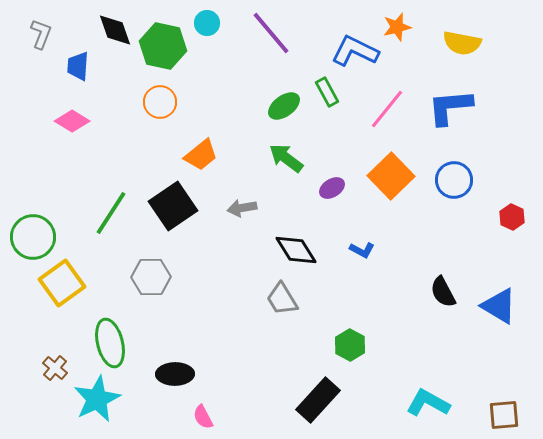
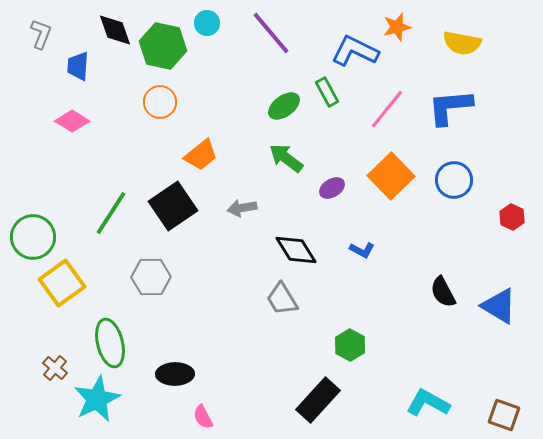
brown square at (504, 415): rotated 24 degrees clockwise
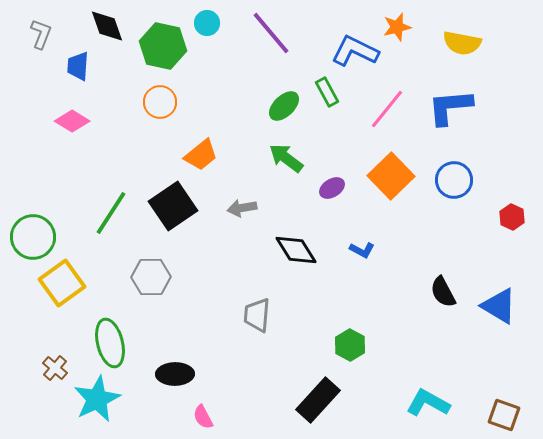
black diamond at (115, 30): moved 8 px left, 4 px up
green ellipse at (284, 106): rotated 8 degrees counterclockwise
gray trapezoid at (282, 299): moved 25 px left, 16 px down; rotated 36 degrees clockwise
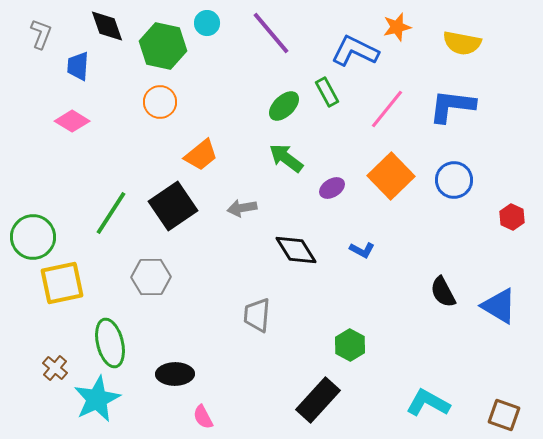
blue L-shape at (450, 107): moved 2 px right, 1 px up; rotated 12 degrees clockwise
yellow square at (62, 283): rotated 24 degrees clockwise
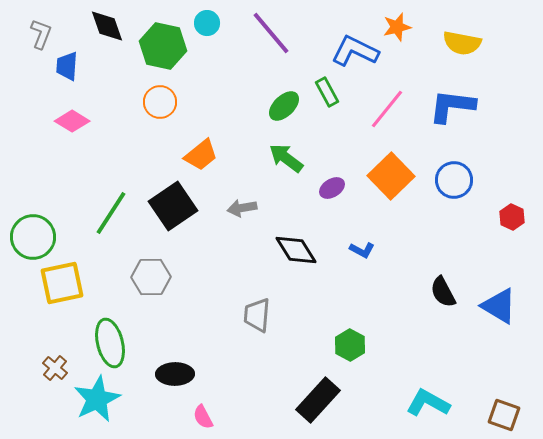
blue trapezoid at (78, 66): moved 11 px left
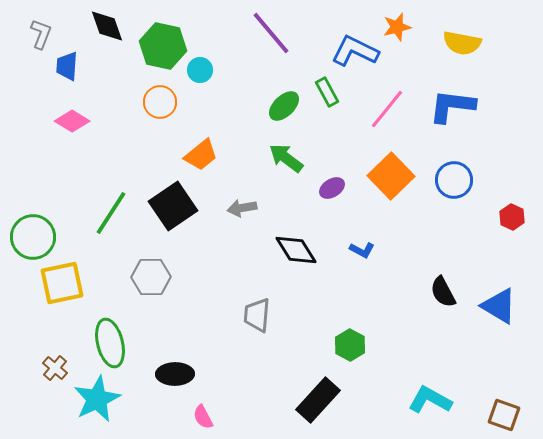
cyan circle at (207, 23): moved 7 px left, 47 px down
cyan L-shape at (428, 403): moved 2 px right, 3 px up
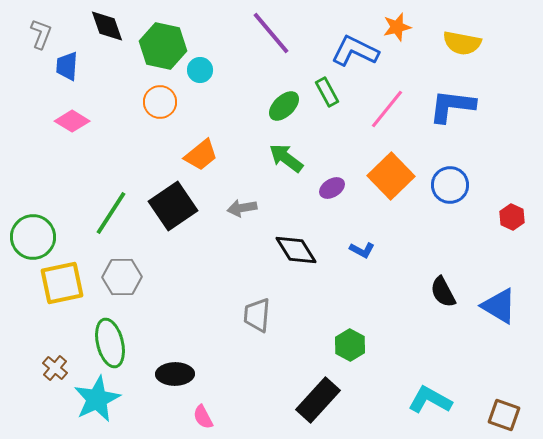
blue circle at (454, 180): moved 4 px left, 5 px down
gray hexagon at (151, 277): moved 29 px left
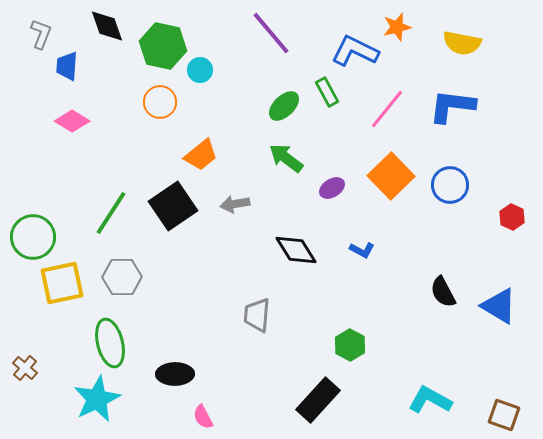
gray arrow at (242, 208): moved 7 px left, 4 px up
brown cross at (55, 368): moved 30 px left
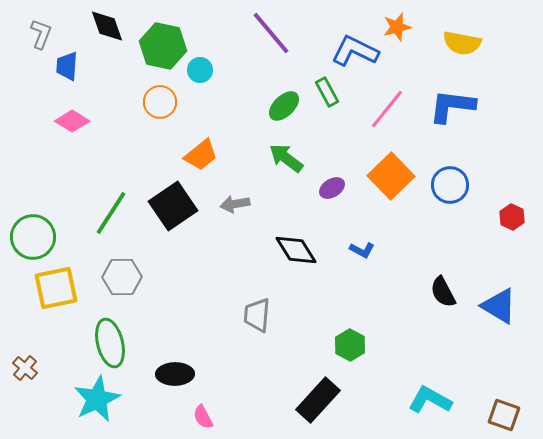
yellow square at (62, 283): moved 6 px left, 5 px down
